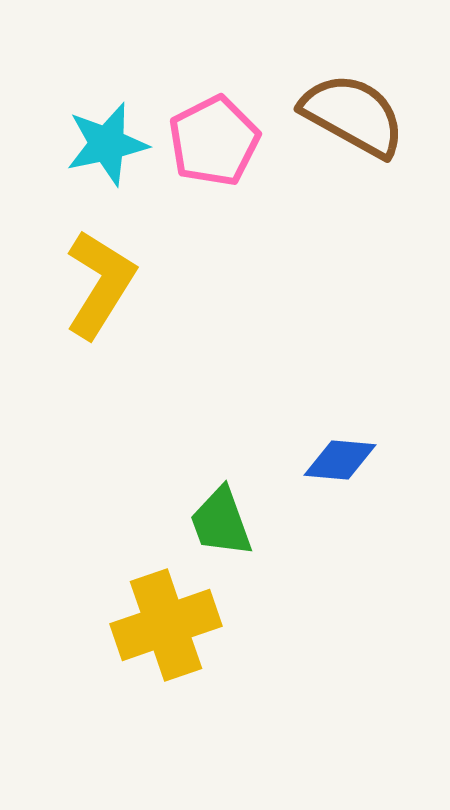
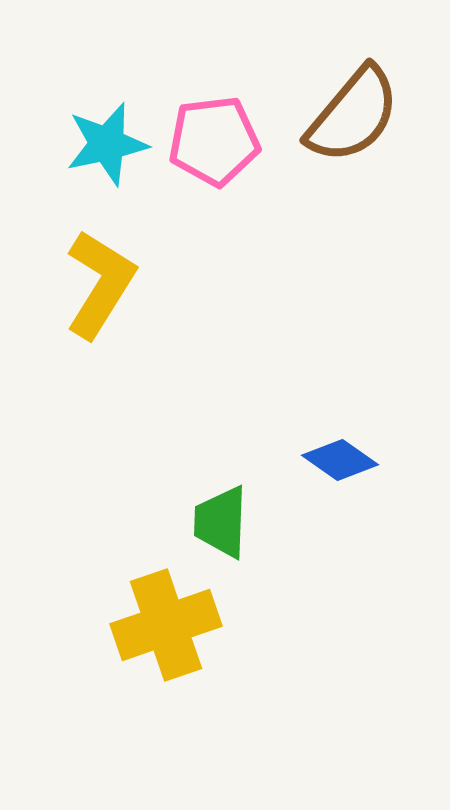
brown semicircle: rotated 101 degrees clockwise
pink pentagon: rotated 20 degrees clockwise
blue diamond: rotated 30 degrees clockwise
green trapezoid: rotated 22 degrees clockwise
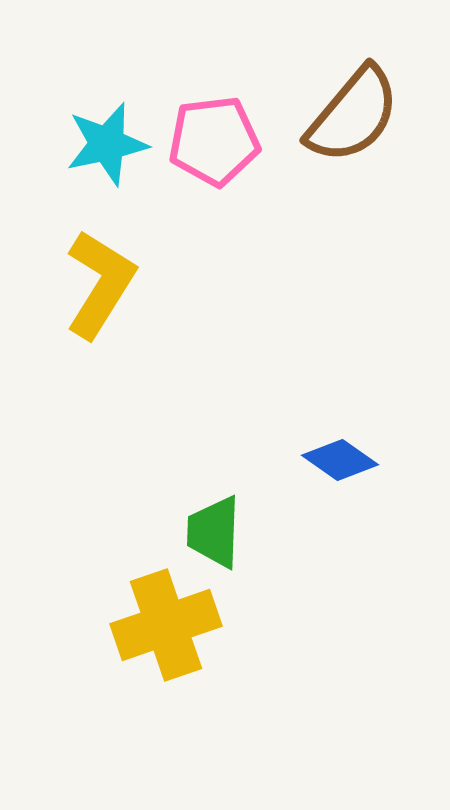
green trapezoid: moved 7 px left, 10 px down
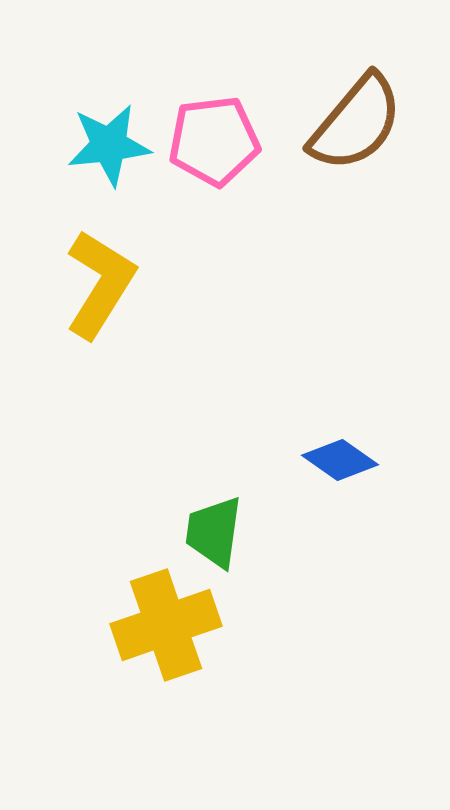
brown semicircle: moved 3 px right, 8 px down
cyan star: moved 2 px right, 1 px down; rotated 6 degrees clockwise
green trapezoid: rotated 6 degrees clockwise
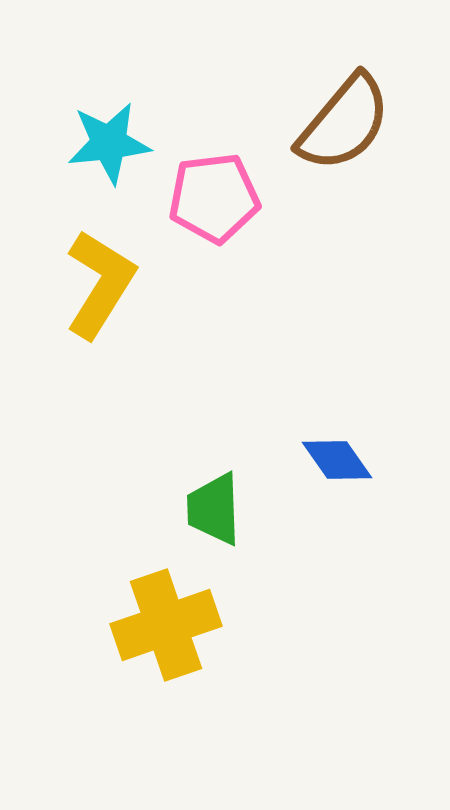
brown semicircle: moved 12 px left
pink pentagon: moved 57 px down
cyan star: moved 2 px up
blue diamond: moved 3 px left; rotated 20 degrees clockwise
green trapezoid: moved 23 px up; rotated 10 degrees counterclockwise
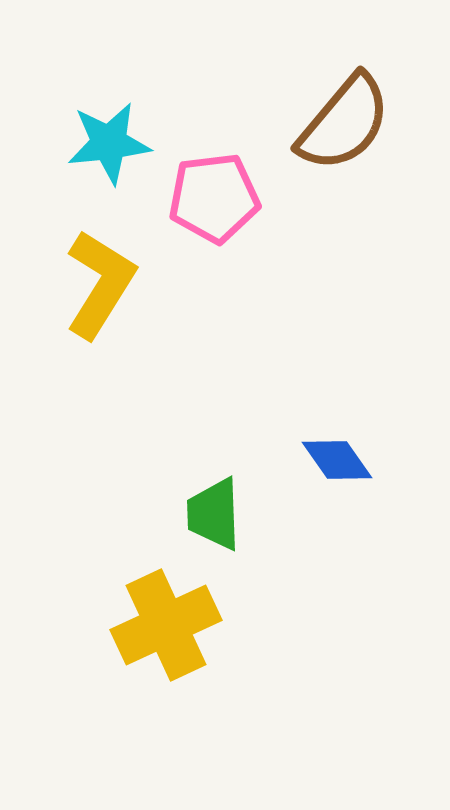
green trapezoid: moved 5 px down
yellow cross: rotated 6 degrees counterclockwise
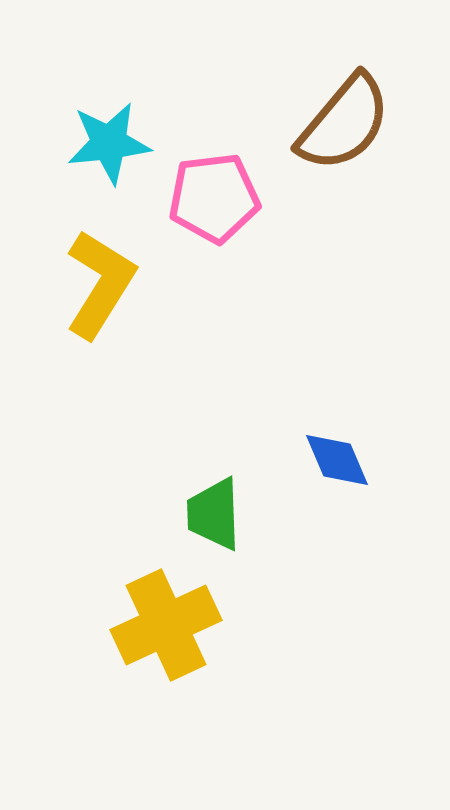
blue diamond: rotated 12 degrees clockwise
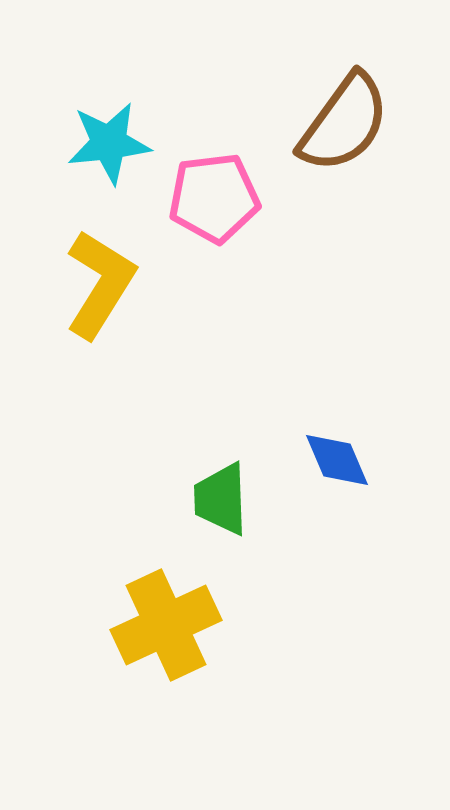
brown semicircle: rotated 4 degrees counterclockwise
green trapezoid: moved 7 px right, 15 px up
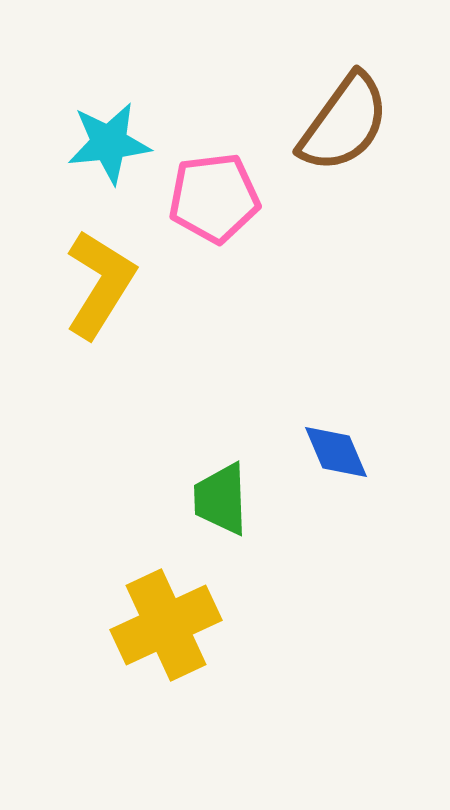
blue diamond: moved 1 px left, 8 px up
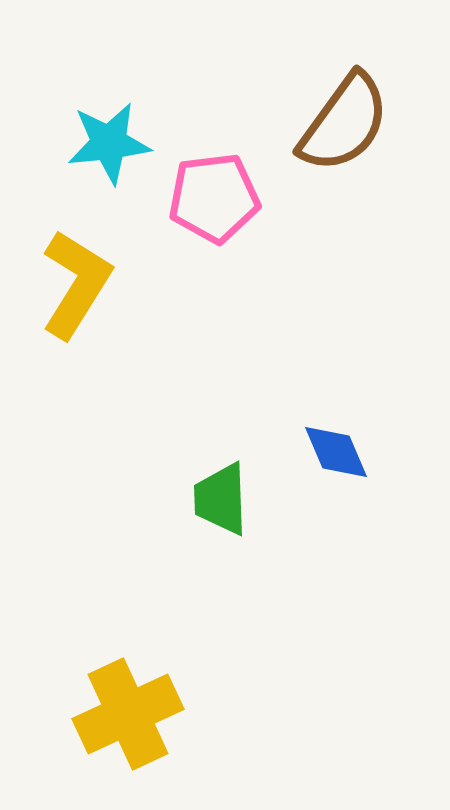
yellow L-shape: moved 24 px left
yellow cross: moved 38 px left, 89 px down
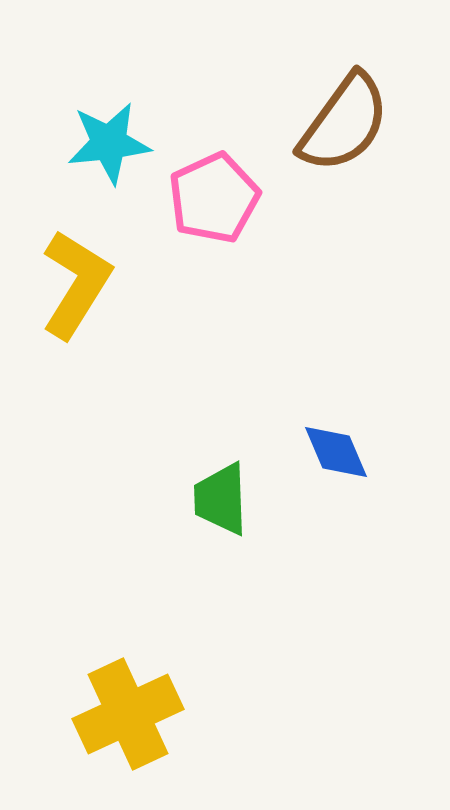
pink pentagon: rotated 18 degrees counterclockwise
